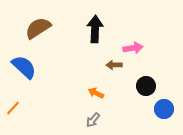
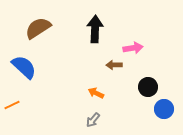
black circle: moved 2 px right, 1 px down
orange line: moved 1 px left, 3 px up; rotated 21 degrees clockwise
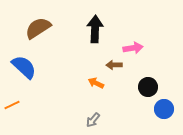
orange arrow: moved 10 px up
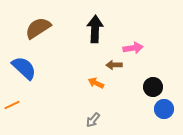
blue semicircle: moved 1 px down
black circle: moved 5 px right
